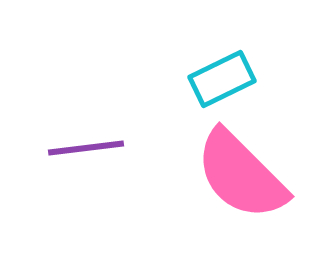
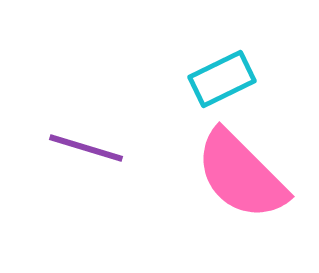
purple line: rotated 24 degrees clockwise
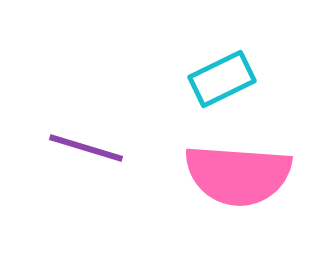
pink semicircle: moved 3 px left; rotated 41 degrees counterclockwise
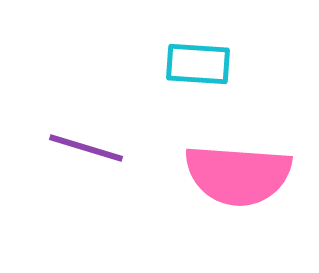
cyan rectangle: moved 24 px left, 15 px up; rotated 30 degrees clockwise
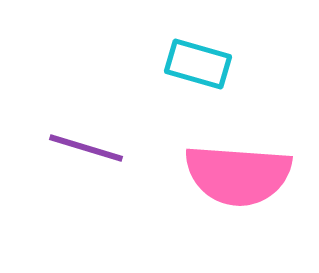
cyan rectangle: rotated 12 degrees clockwise
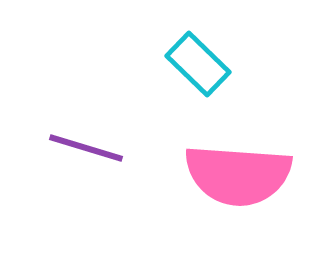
cyan rectangle: rotated 28 degrees clockwise
